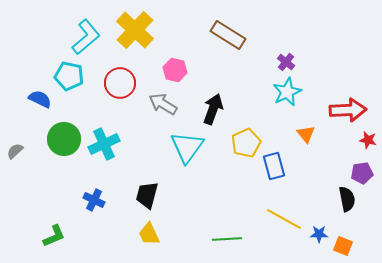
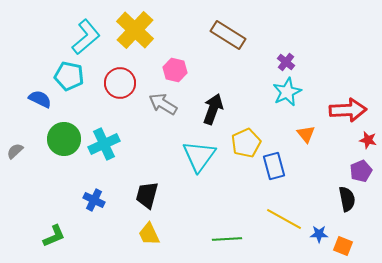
cyan triangle: moved 12 px right, 9 px down
purple pentagon: moved 1 px left, 2 px up; rotated 15 degrees counterclockwise
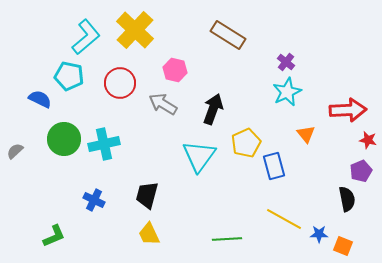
cyan cross: rotated 12 degrees clockwise
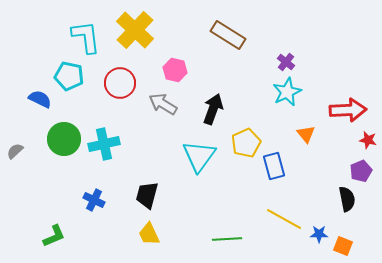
cyan L-shape: rotated 57 degrees counterclockwise
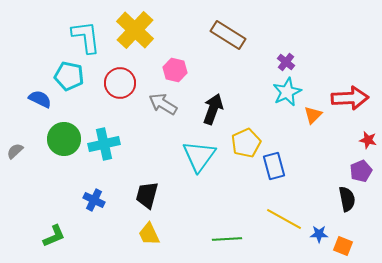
red arrow: moved 2 px right, 12 px up
orange triangle: moved 7 px right, 19 px up; rotated 24 degrees clockwise
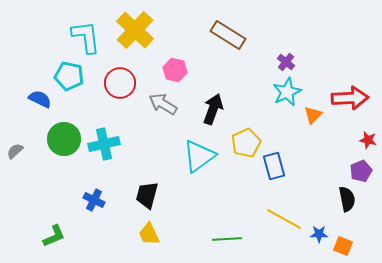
cyan triangle: rotated 18 degrees clockwise
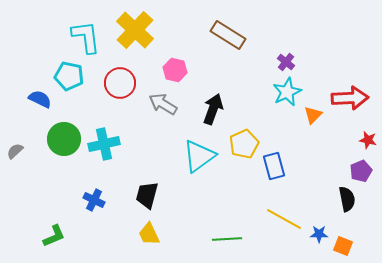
yellow pentagon: moved 2 px left, 1 px down
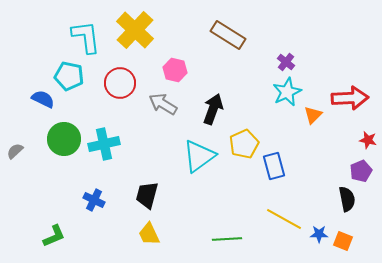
blue semicircle: moved 3 px right
orange square: moved 5 px up
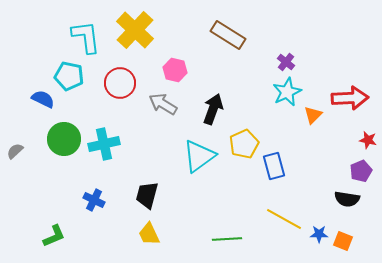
black semicircle: rotated 110 degrees clockwise
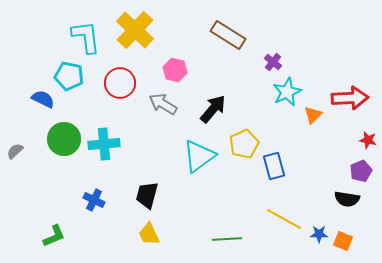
purple cross: moved 13 px left
black arrow: rotated 20 degrees clockwise
cyan cross: rotated 8 degrees clockwise
